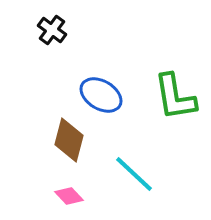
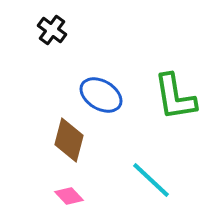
cyan line: moved 17 px right, 6 px down
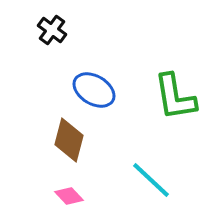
blue ellipse: moved 7 px left, 5 px up
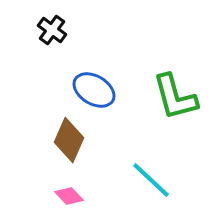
green L-shape: rotated 6 degrees counterclockwise
brown diamond: rotated 9 degrees clockwise
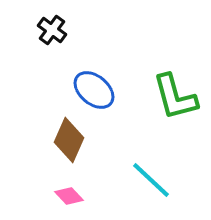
blue ellipse: rotated 9 degrees clockwise
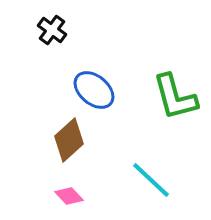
brown diamond: rotated 24 degrees clockwise
